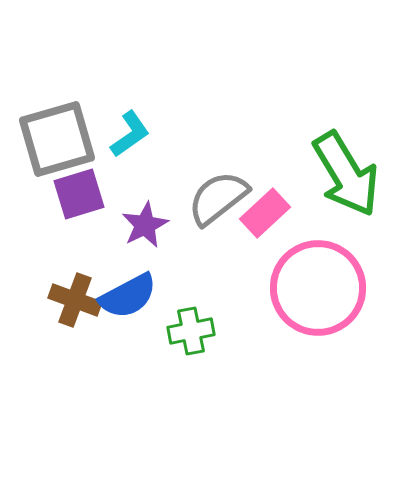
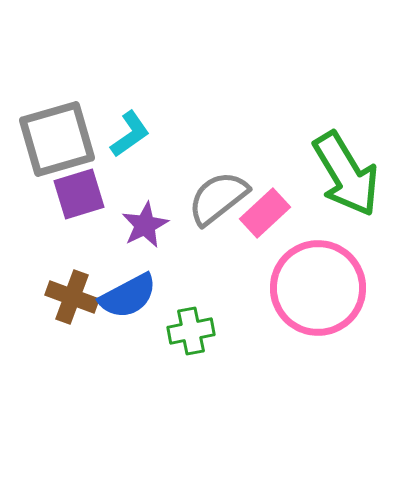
brown cross: moved 3 px left, 3 px up
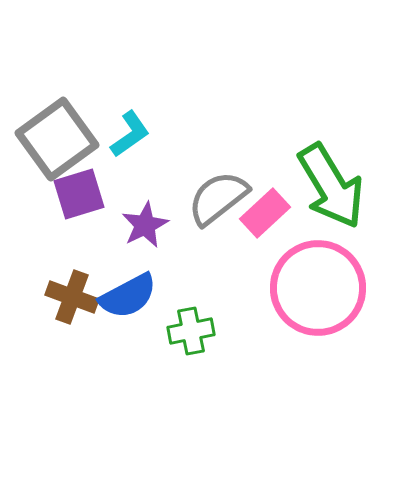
gray square: rotated 20 degrees counterclockwise
green arrow: moved 15 px left, 12 px down
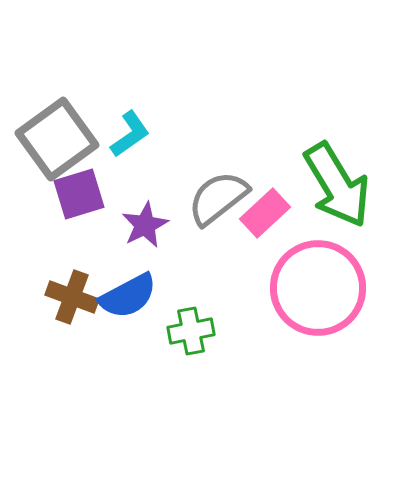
green arrow: moved 6 px right, 1 px up
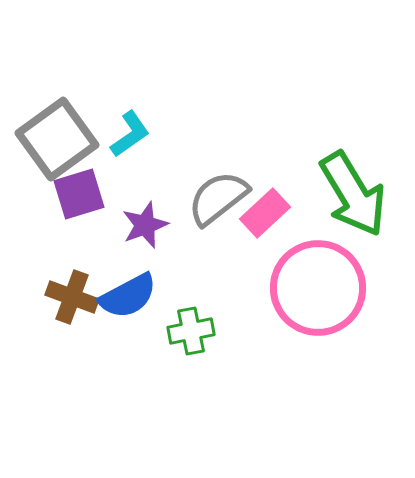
green arrow: moved 16 px right, 9 px down
purple star: rotated 6 degrees clockwise
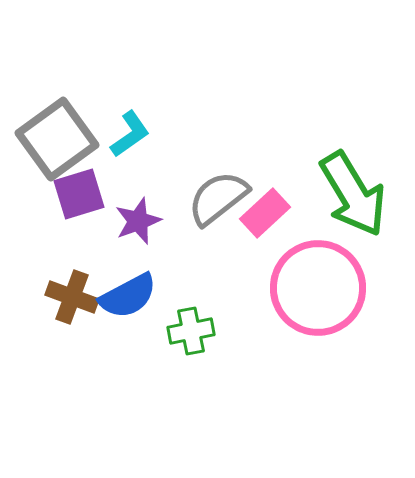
purple star: moved 7 px left, 4 px up
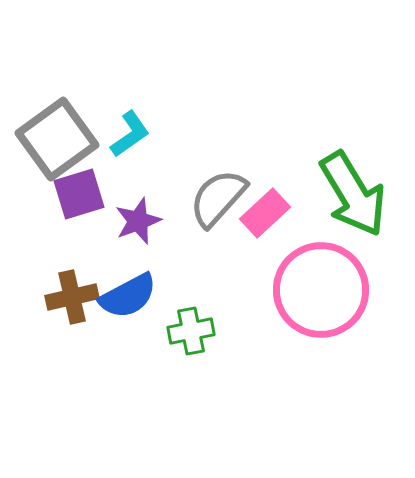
gray semicircle: rotated 10 degrees counterclockwise
pink circle: moved 3 px right, 2 px down
brown cross: rotated 33 degrees counterclockwise
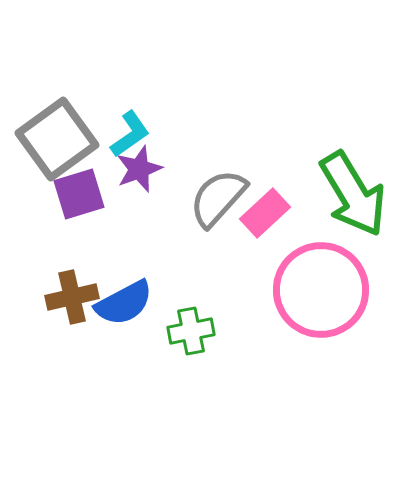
purple star: moved 1 px right, 52 px up
blue semicircle: moved 4 px left, 7 px down
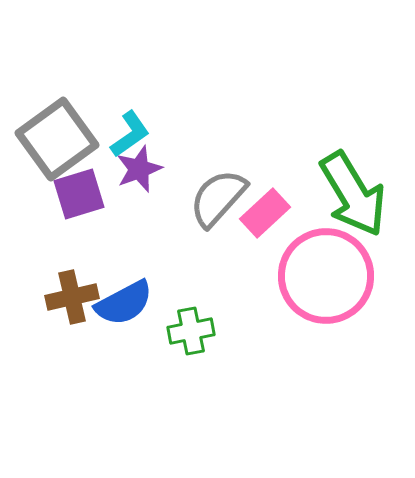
pink circle: moved 5 px right, 14 px up
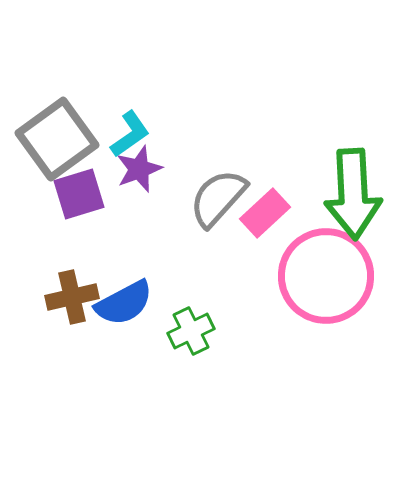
green arrow: rotated 28 degrees clockwise
green cross: rotated 15 degrees counterclockwise
